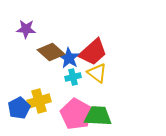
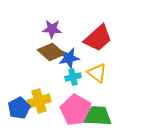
purple star: moved 26 px right
red trapezoid: moved 5 px right, 14 px up
blue star: rotated 30 degrees clockwise
pink pentagon: moved 4 px up
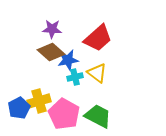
blue star: moved 1 px left, 2 px down
cyan cross: moved 2 px right
pink pentagon: moved 12 px left, 4 px down
green trapezoid: rotated 24 degrees clockwise
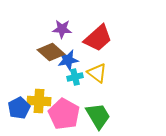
purple star: moved 10 px right
yellow cross: rotated 20 degrees clockwise
green trapezoid: rotated 32 degrees clockwise
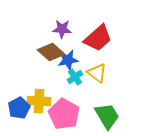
cyan cross: rotated 21 degrees counterclockwise
green trapezoid: moved 9 px right
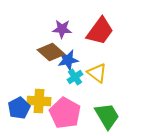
red trapezoid: moved 2 px right, 7 px up; rotated 12 degrees counterclockwise
pink pentagon: moved 1 px right, 1 px up
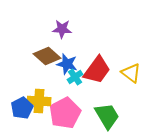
red trapezoid: moved 3 px left, 39 px down
brown diamond: moved 4 px left, 4 px down
blue star: moved 1 px left, 4 px down; rotated 25 degrees clockwise
yellow triangle: moved 34 px right
blue pentagon: moved 3 px right
pink pentagon: rotated 16 degrees clockwise
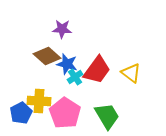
blue pentagon: moved 1 px left, 5 px down
pink pentagon: rotated 12 degrees counterclockwise
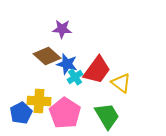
yellow triangle: moved 10 px left, 10 px down
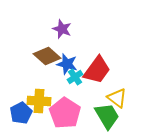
purple star: rotated 18 degrees clockwise
yellow triangle: moved 4 px left, 15 px down
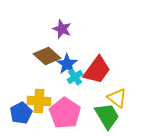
blue star: rotated 20 degrees clockwise
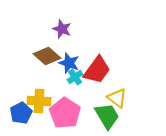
blue star: moved 2 px right, 1 px up; rotated 15 degrees counterclockwise
